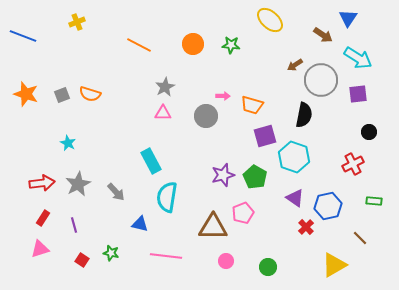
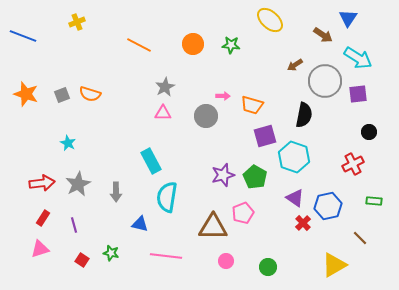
gray circle at (321, 80): moved 4 px right, 1 px down
gray arrow at (116, 192): rotated 42 degrees clockwise
red cross at (306, 227): moved 3 px left, 4 px up
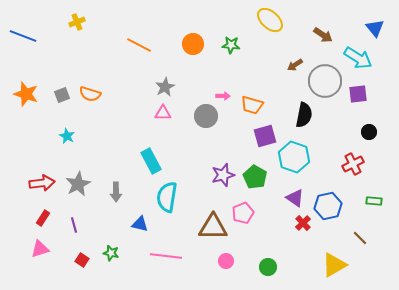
blue triangle at (348, 18): moved 27 px right, 10 px down; rotated 12 degrees counterclockwise
cyan star at (68, 143): moved 1 px left, 7 px up
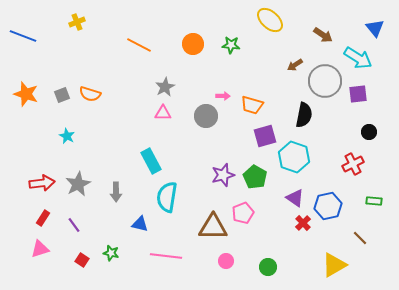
purple line at (74, 225): rotated 21 degrees counterclockwise
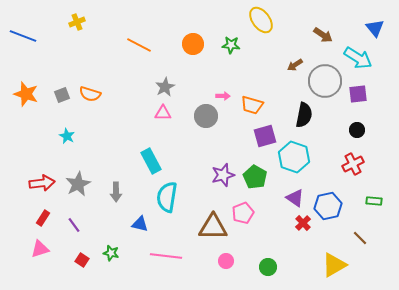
yellow ellipse at (270, 20): moved 9 px left; rotated 12 degrees clockwise
black circle at (369, 132): moved 12 px left, 2 px up
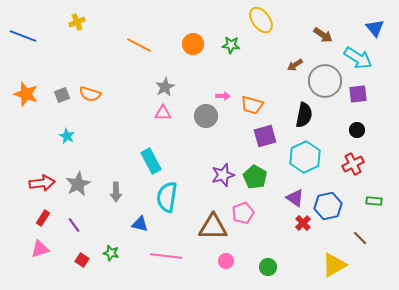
cyan hexagon at (294, 157): moved 11 px right; rotated 16 degrees clockwise
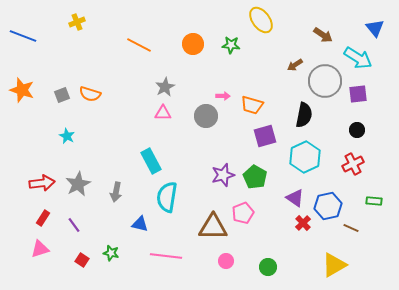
orange star at (26, 94): moved 4 px left, 4 px up
gray arrow at (116, 192): rotated 12 degrees clockwise
brown line at (360, 238): moved 9 px left, 10 px up; rotated 21 degrees counterclockwise
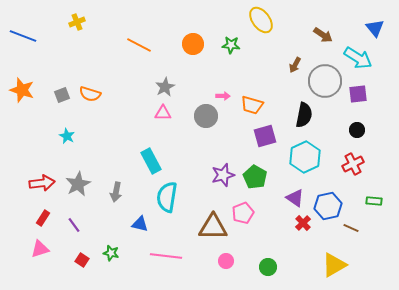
brown arrow at (295, 65): rotated 28 degrees counterclockwise
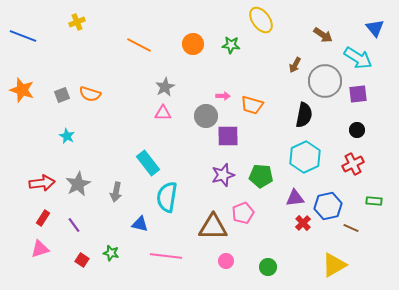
purple square at (265, 136): moved 37 px left; rotated 15 degrees clockwise
cyan rectangle at (151, 161): moved 3 px left, 2 px down; rotated 10 degrees counterclockwise
green pentagon at (255, 177): moved 6 px right, 1 px up; rotated 25 degrees counterclockwise
purple triangle at (295, 198): rotated 42 degrees counterclockwise
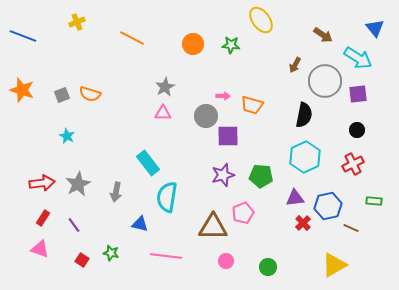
orange line at (139, 45): moved 7 px left, 7 px up
pink triangle at (40, 249): rotated 36 degrees clockwise
